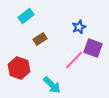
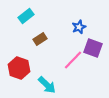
pink line: moved 1 px left
cyan arrow: moved 5 px left
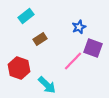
pink line: moved 1 px down
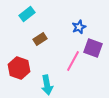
cyan rectangle: moved 1 px right, 2 px up
pink line: rotated 15 degrees counterclockwise
cyan arrow: rotated 36 degrees clockwise
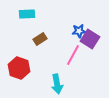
cyan rectangle: rotated 35 degrees clockwise
blue star: moved 4 px down; rotated 16 degrees clockwise
purple square: moved 3 px left, 9 px up; rotated 12 degrees clockwise
pink line: moved 6 px up
cyan arrow: moved 10 px right, 1 px up
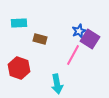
cyan rectangle: moved 8 px left, 9 px down
blue star: rotated 16 degrees counterclockwise
brown rectangle: rotated 48 degrees clockwise
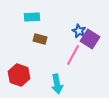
cyan rectangle: moved 13 px right, 6 px up
blue star: rotated 24 degrees counterclockwise
red hexagon: moved 7 px down
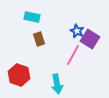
cyan rectangle: rotated 14 degrees clockwise
blue star: moved 2 px left
brown rectangle: moved 1 px left; rotated 56 degrees clockwise
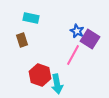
cyan rectangle: moved 1 px left, 1 px down
brown rectangle: moved 17 px left, 1 px down
red hexagon: moved 21 px right
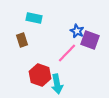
cyan rectangle: moved 3 px right
purple square: moved 1 px down; rotated 12 degrees counterclockwise
pink line: moved 6 px left, 2 px up; rotated 15 degrees clockwise
